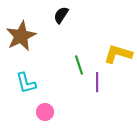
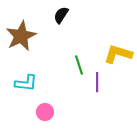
cyan L-shape: rotated 70 degrees counterclockwise
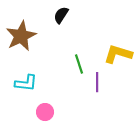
green line: moved 1 px up
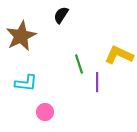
yellow L-shape: moved 1 px right, 1 px down; rotated 8 degrees clockwise
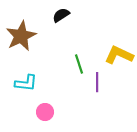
black semicircle: rotated 24 degrees clockwise
